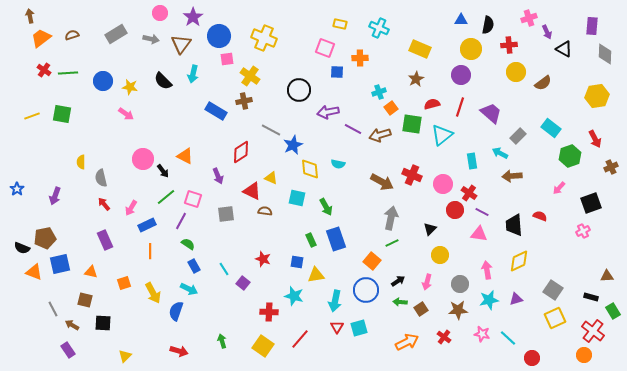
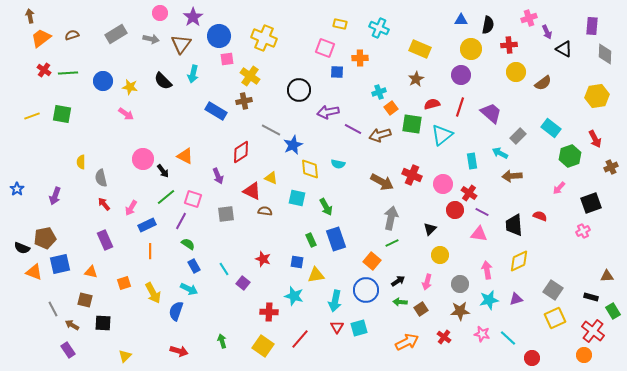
brown star at (458, 310): moved 2 px right, 1 px down
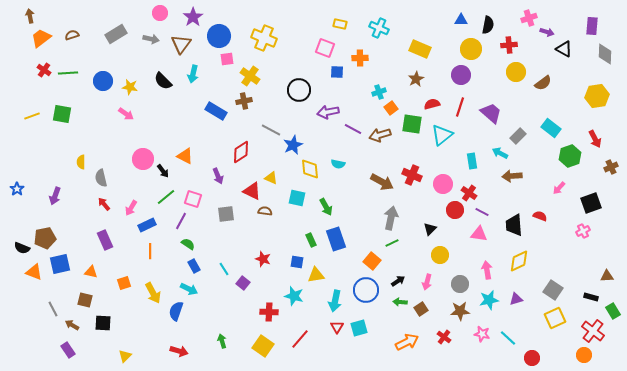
purple arrow at (547, 32): rotated 48 degrees counterclockwise
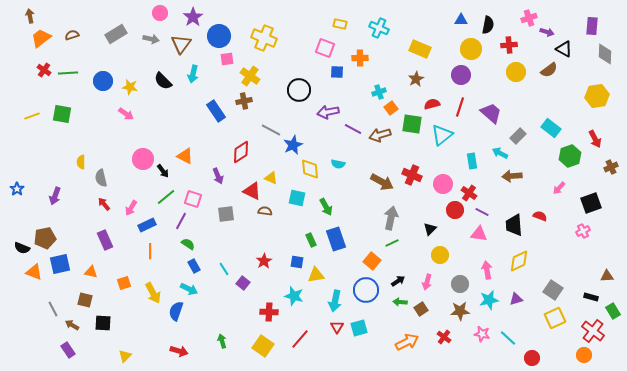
brown semicircle at (543, 83): moved 6 px right, 13 px up
blue rectangle at (216, 111): rotated 25 degrees clockwise
red star at (263, 259): moved 1 px right, 2 px down; rotated 21 degrees clockwise
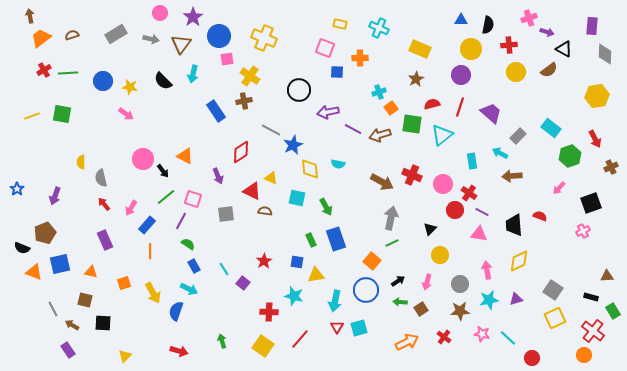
red cross at (44, 70): rotated 24 degrees clockwise
blue rectangle at (147, 225): rotated 24 degrees counterclockwise
brown pentagon at (45, 238): moved 5 px up; rotated 10 degrees counterclockwise
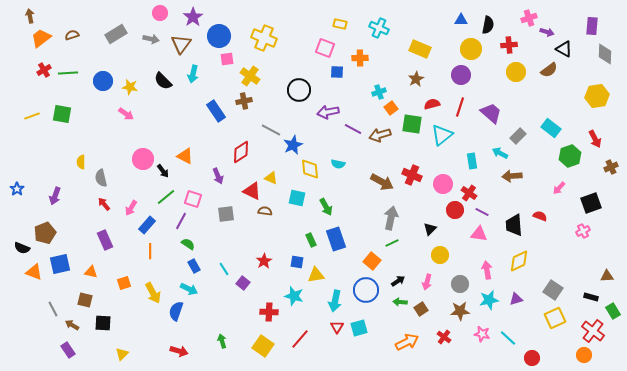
yellow triangle at (125, 356): moved 3 px left, 2 px up
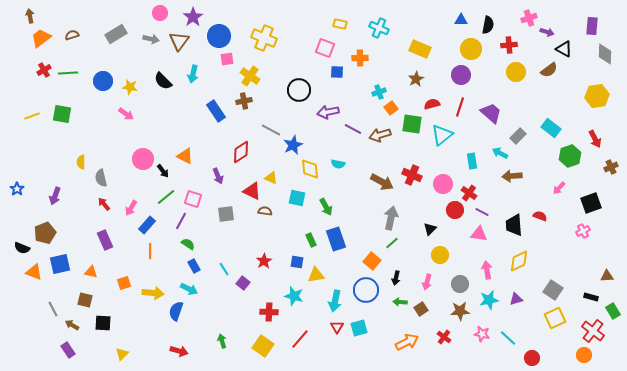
brown triangle at (181, 44): moved 2 px left, 3 px up
green line at (392, 243): rotated 16 degrees counterclockwise
black arrow at (398, 281): moved 2 px left, 3 px up; rotated 136 degrees clockwise
yellow arrow at (153, 293): rotated 55 degrees counterclockwise
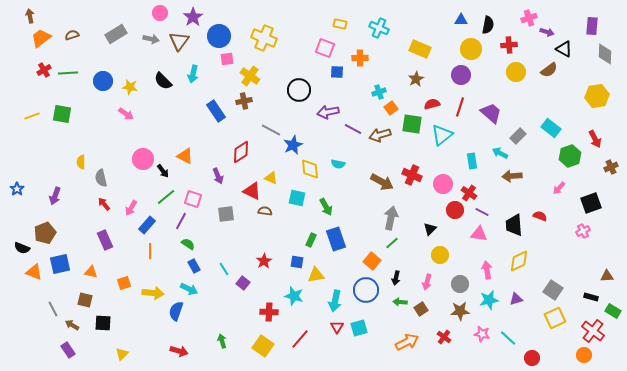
green rectangle at (311, 240): rotated 48 degrees clockwise
green rectangle at (613, 311): rotated 28 degrees counterclockwise
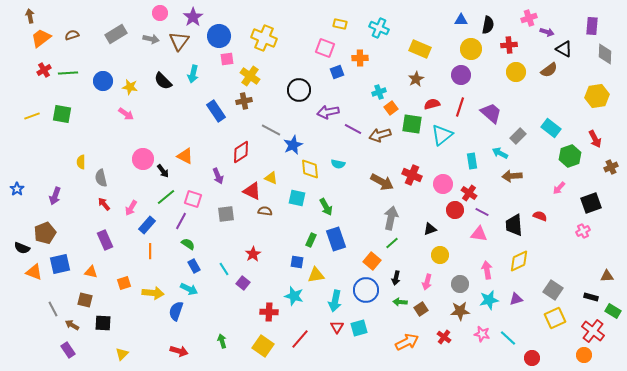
blue square at (337, 72): rotated 24 degrees counterclockwise
black triangle at (430, 229): rotated 24 degrees clockwise
red star at (264, 261): moved 11 px left, 7 px up
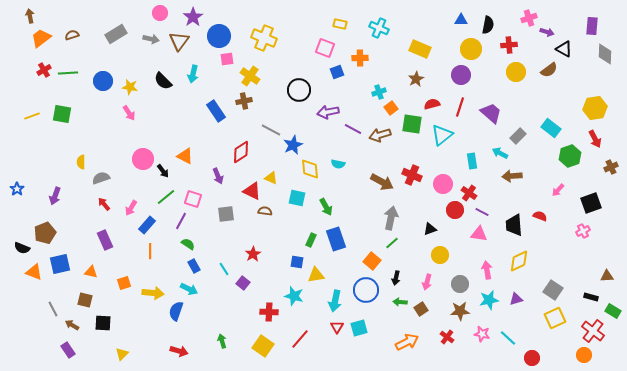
yellow hexagon at (597, 96): moved 2 px left, 12 px down
pink arrow at (126, 114): moved 3 px right, 1 px up; rotated 21 degrees clockwise
gray semicircle at (101, 178): rotated 84 degrees clockwise
pink arrow at (559, 188): moved 1 px left, 2 px down
red cross at (444, 337): moved 3 px right
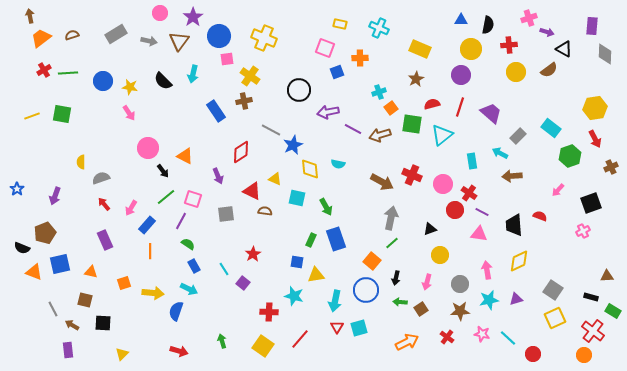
gray arrow at (151, 39): moved 2 px left, 2 px down
pink circle at (143, 159): moved 5 px right, 11 px up
yellow triangle at (271, 178): moved 4 px right, 1 px down
purple rectangle at (68, 350): rotated 28 degrees clockwise
red circle at (532, 358): moved 1 px right, 4 px up
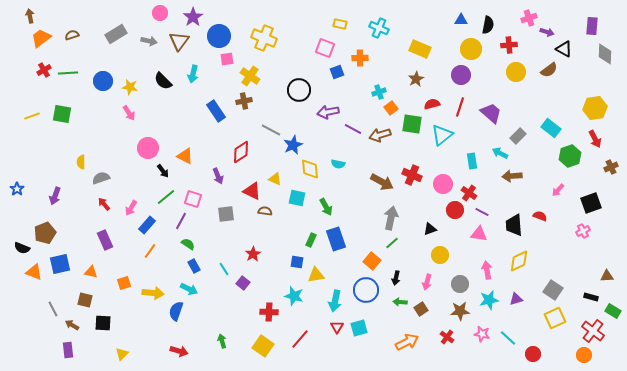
orange line at (150, 251): rotated 35 degrees clockwise
